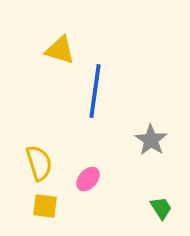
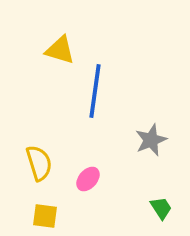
gray star: rotated 16 degrees clockwise
yellow square: moved 10 px down
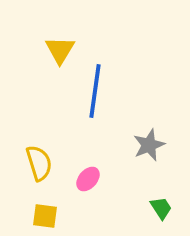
yellow triangle: rotated 44 degrees clockwise
gray star: moved 2 px left, 5 px down
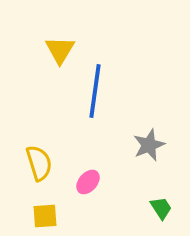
pink ellipse: moved 3 px down
yellow square: rotated 12 degrees counterclockwise
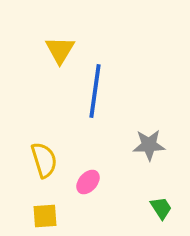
gray star: rotated 20 degrees clockwise
yellow semicircle: moved 5 px right, 3 px up
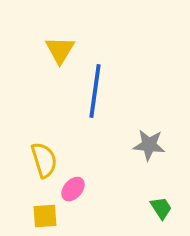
gray star: rotated 8 degrees clockwise
pink ellipse: moved 15 px left, 7 px down
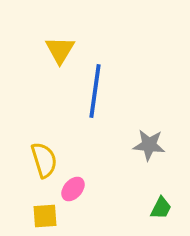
green trapezoid: rotated 60 degrees clockwise
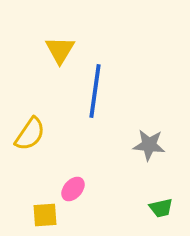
yellow semicircle: moved 14 px left, 26 px up; rotated 51 degrees clockwise
green trapezoid: rotated 50 degrees clockwise
yellow square: moved 1 px up
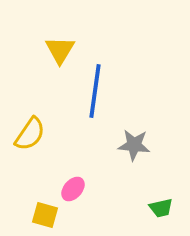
gray star: moved 15 px left
yellow square: rotated 20 degrees clockwise
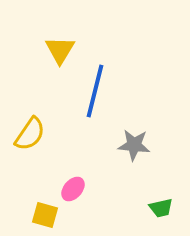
blue line: rotated 6 degrees clockwise
